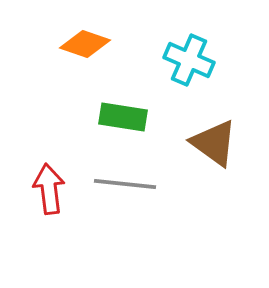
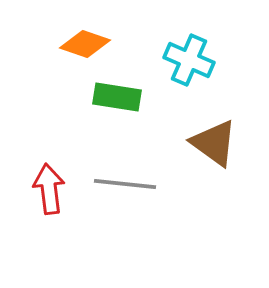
green rectangle: moved 6 px left, 20 px up
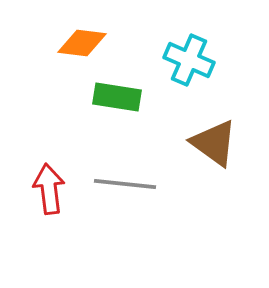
orange diamond: moved 3 px left, 1 px up; rotated 12 degrees counterclockwise
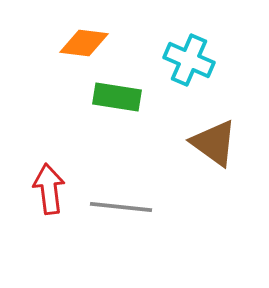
orange diamond: moved 2 px right
gray line: moved 4 px left, 23 px down
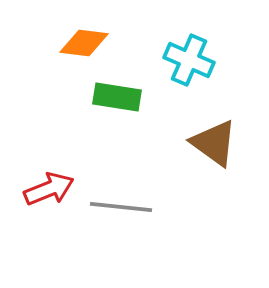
red arrow: rotated 75 degrees clockwise
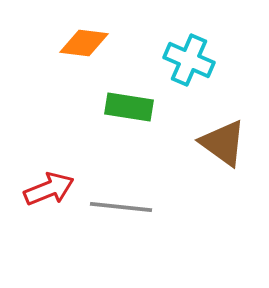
green rectangle: moved 12 px right, 10 px down
brown triangle: moved 9 px right
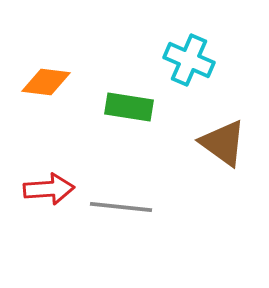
orange diamond: moved 38 px left, 39 px down
red arrow: rotated 18 degrees clockwise
